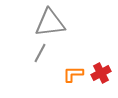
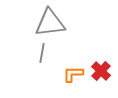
gray line: moved 2 px right; rotated 18 degrees counterclockwise
red cross: moved 2 px up; rotated 18 degrees counterclockwise
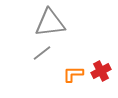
gray line: rotated 42 degrees clockwise
red cross: rotated 18 degrees clockwise
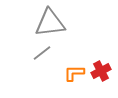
orange L-shape: moved 1 px right, 1 px up
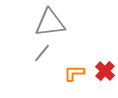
gray line: rotated 12 degrees counterclockwise
red cross: moved 4 px right; rotated 18 degrees counterclockwise
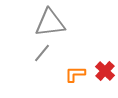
orange L-shape: moved 1 px right, 1 px down
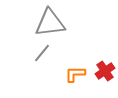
red cross: rotated 12 degrees clockwise
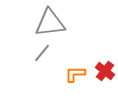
red cross: rotated 18 degrees counterclockwise
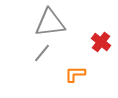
red cross: moved 4 px left, 29 px up
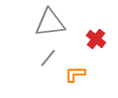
red cross: moved 5 px left, 3 px up
gray line: moved 6 px right, 5 px down
